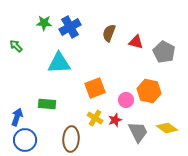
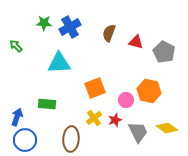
yellow cross: moved 1 px left; rotated 21 degrees clockwise
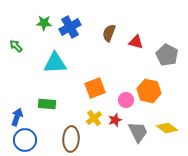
gray pentagon: moved 3 px right, 3 px down
cyan triangle: moved 4 px left
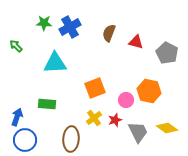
gray pentagon: moved 2 px up
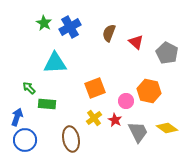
green star: rotated 28 degrees clockwise
red triangle: rotated 28 degrees clockwise
green arrow: moved 13 px right, 42 px down
pink circle: moved 1 px down
red star: rotated 24 degrees counterclockwise
brown ellipse: rotated 15 degrees counterclockwise
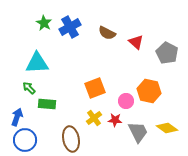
brown semicircle: moved 2 px left; rotated 84 degrees counterclockwise
cyan triangle: moved 18 px left
red star: rotated 24 degrees counterclockwise
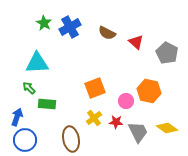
red star: moved 1 px right, 2 px down
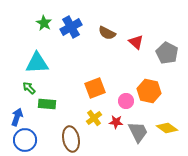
blue cross: moved 1 px right
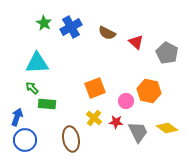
green arrow: moved 3 px right
yellow cross: rotated 14 degrees counterclockwise
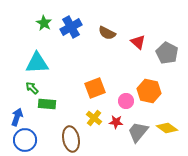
red triangle: moved 2 px right
gray trapezoid: rotated 115 degrees counterclockwise
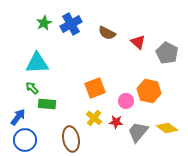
green star: rotated 14 degrees clockwise
blue cross: moved 3 px up
blue arrow: moved 1 px right; rotated 18 degrees clockwise
